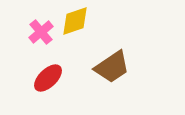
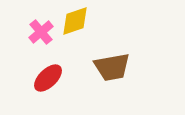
brown trapezoid: rotated 24 degrees clockwise
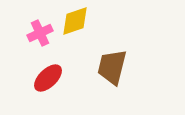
pink cross: moved 1 px left, 1 px down; rotated 15 degrees clockwise
brown trapezoid: rotated 114 degrees clockwise
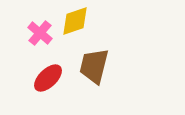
pink cross: rotated 25 degrees counterclockwise
brown trapezoid: moved 18 px left, 1 px up
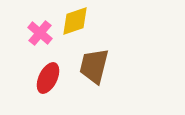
red ellipse: rotated 20 degrees counterclockwise
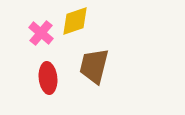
pink cross: moved 1 px right
red ellipse: rotated 32 degrees counterclockwise
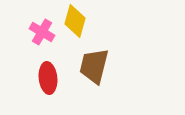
yellow diamond: rotated 56 degrees counterclockwise
pink cross: moved 1 px right, 1 px up; rotated 10 degrees counterclockwise
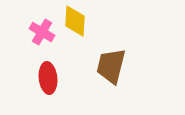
yellow diamond: rotated 12 degrees counterclockwise
brown trapezoid: moved 17 px right
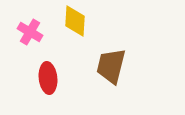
pink cross: moved 12 px left
